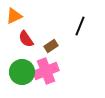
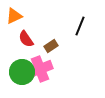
pink cross: moved 6 px left, 2 px up
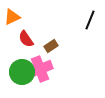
orange triangle: moved 2 px left, 1 px down
black line: moved 10 px right, 6 px up
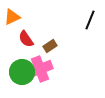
brown rectangle: moved 1 px left
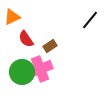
black line: rotated 18 degrees clockwise
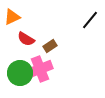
red semicircle: rotated 24 degrees counterclockwise
green circle: moved 2 px left, 1 px down
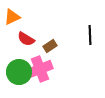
black line: moved 15 px down; rotated 42 degrees counterclockwise
green circle: moved 1 px left, 1 px up
